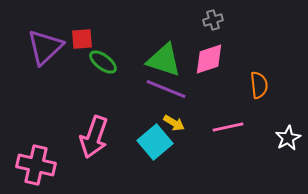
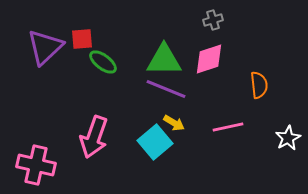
green triangle: rotated 18 degrees counterclockwise
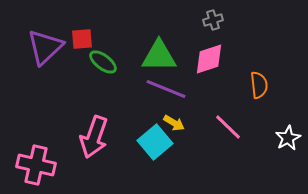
green triangle: moved 5 px left, 4 px up
pink line: rotated 56 degrees clockwise
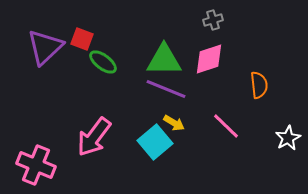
red square: rotated 25 degrees clockwise
green triangle: moved 5 px right, 4 px down
pink line: moved 2 px left, 1 px up
pink arrow: rotated 18 degrees clockwise
pink cross: rotated 9 degrees clockwise
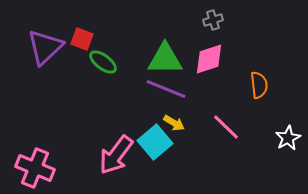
green triangle: moved 1 px right, 1 px up
pink line: moved 1 px down
pink arrow: moved 22 px right, 18 px down
pink cross: moved 1 px left, 3 px down
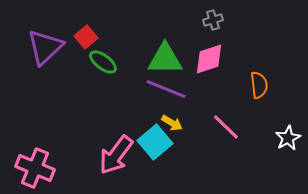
red square: moved 4 px right, 2 px up; rotated 30 degrees clockwise
yellow arrow: moved 2 px left
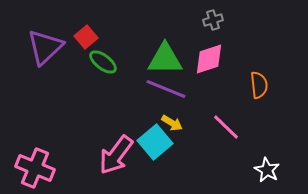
white star: moved 21 px left, 32 px down; rotated 15 degrees counterclockwise
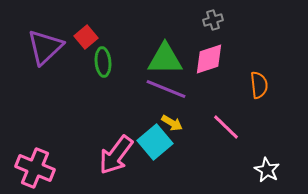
green ellipse: rotated 48 degrees clockwise
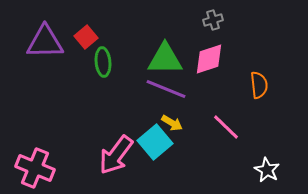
purple triangle: moved 5 px up; rotated 42 degrees clockwise
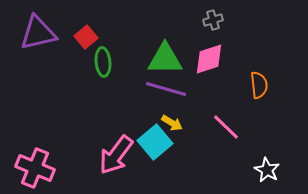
purple triangle: moved 7 px left, 9 px up; rotated 12 degrees counterclockwise
purple line: rotated 6 degrees counterclockwise
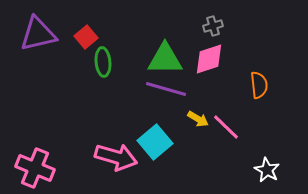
gray cross: moved 6 px down
purple triangle: moved 1 px down
yellow arrow: moved 26 px right, 4 px up
pink arrow: moved 2 px down; rotated 111 degrees counterclockwise
